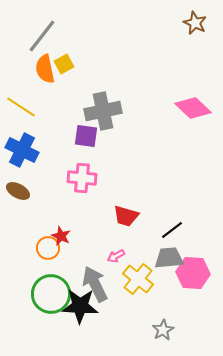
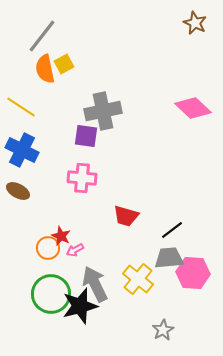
pink arrow: moved 41 px left, 6 px up
black star: rotated 18 degrees counterclockwise
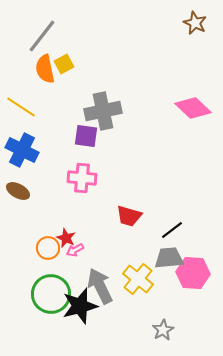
red trapezoid: moved 3 px right
red star: moved 5 px right, 2 px down
gray arrow: moved 5 px right, 2 px down
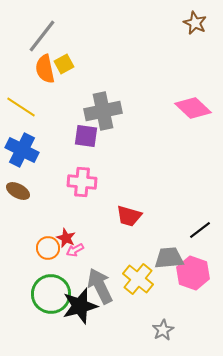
pink cross: moved 4 px down
black line: moved 28 px right
pink hexagon: rotated 16 degrees clockwise
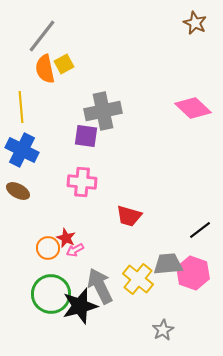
yellow line: rotated 52 degrees clockwise
gray trapezoid: moved 1 px left, 6 px down
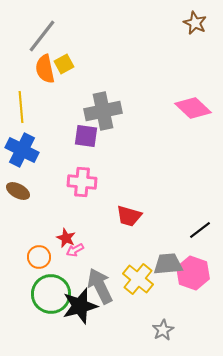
orange circle: moved 9 px left, 9 px down
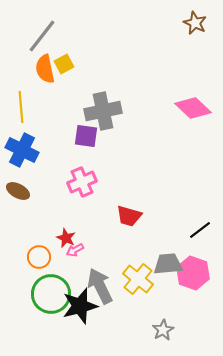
pink cross: rotated 28 degrees counterclockwise
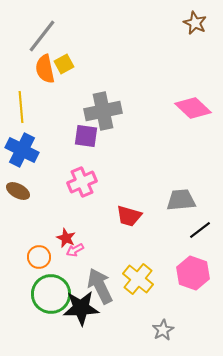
gray trapezoid: moved 13 px right, 64 px up
black star: moved 1 px right, 2 px down; rotated 12 degrees clockwise
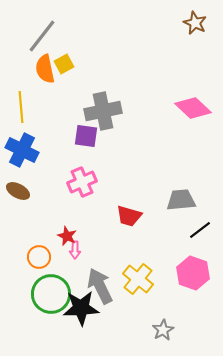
red star: moved 1 px right, 2 px up
pink arrow: rotated 60 degrees counterclockwise
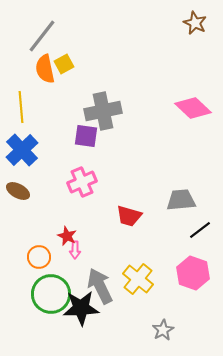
blue cross: rotated 20 degrees clockwise
